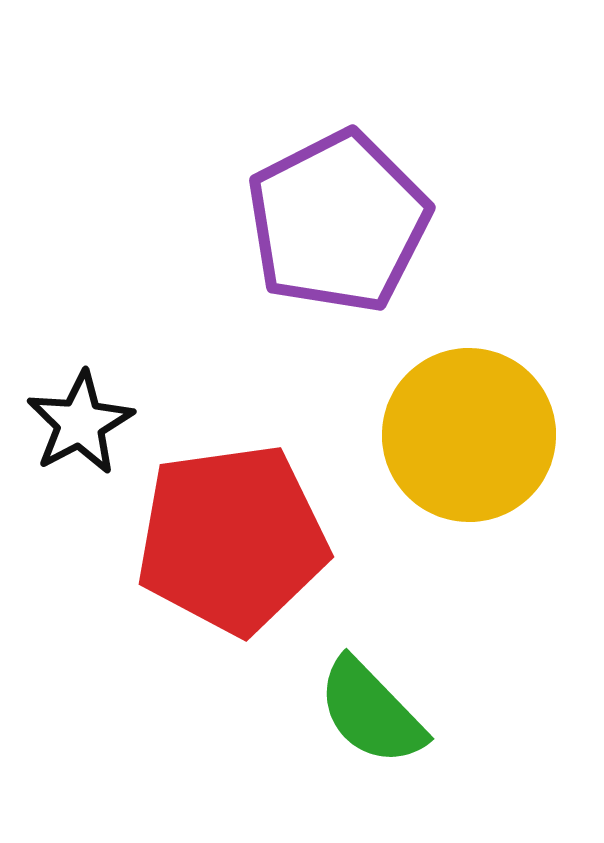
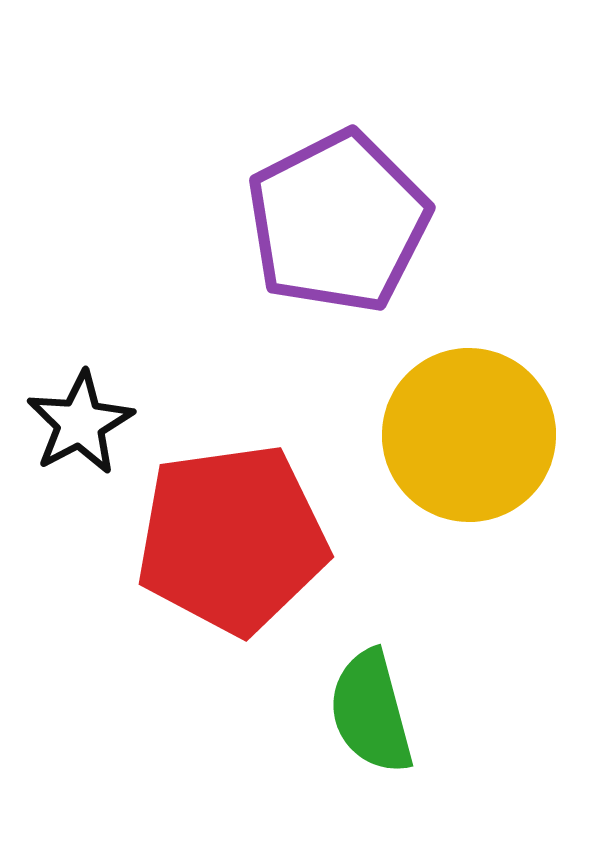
green semicircle: rotated 29 degrees clockwise
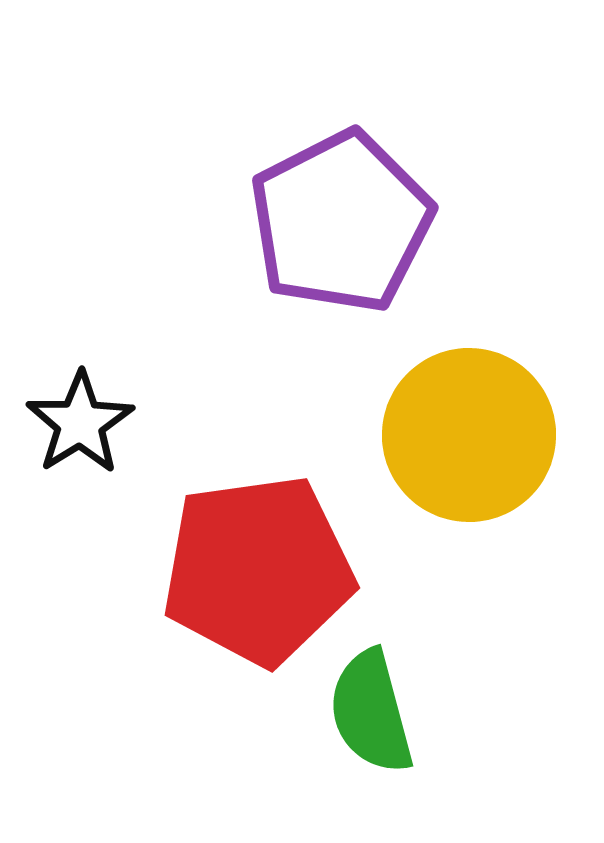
purple pentagon: moved 3 px right
black star: rotated 4 degrees counterclockwise
red pentagon: moved 26 px right, 31 px down
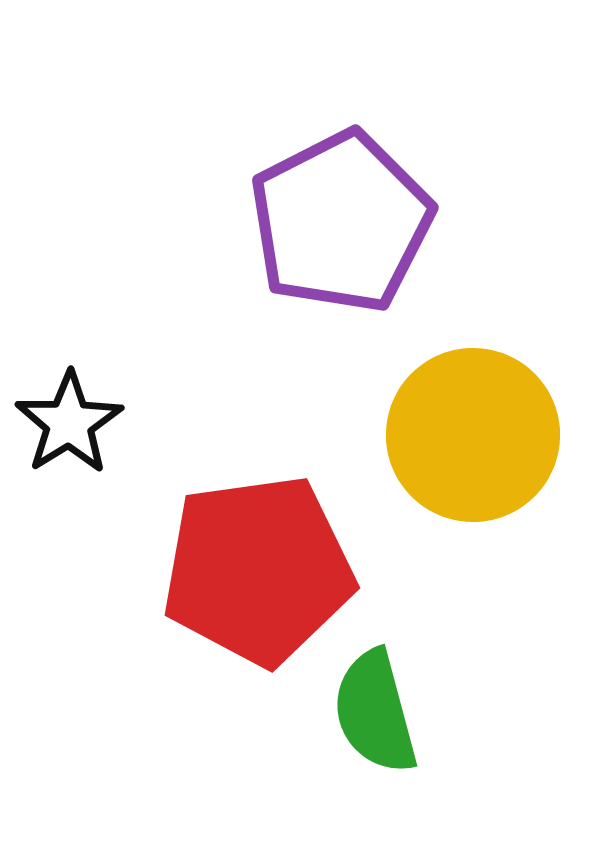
black star: moved 11 px left
yellow circle: moved 4 px right
green semicircle: moved 4 px right
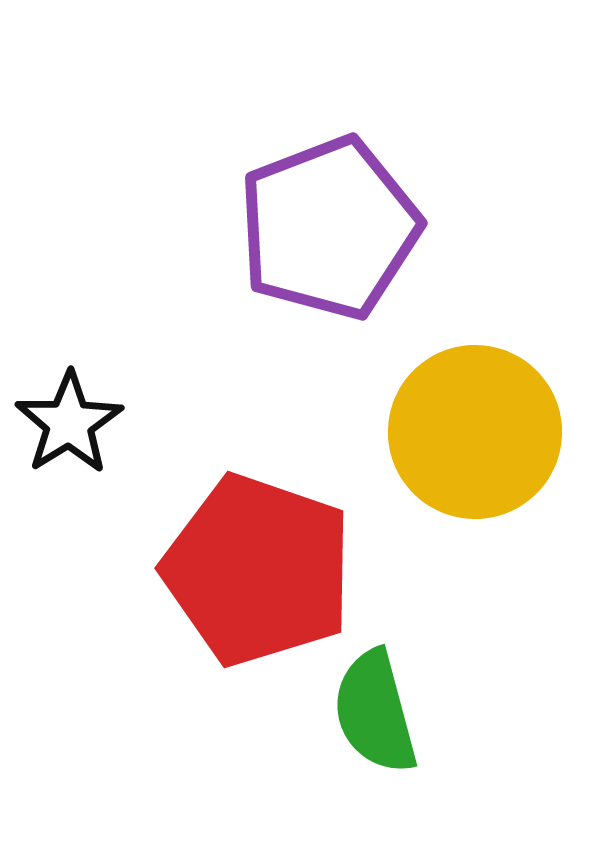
purple pentagon: moved 12 px left, 6 px down; rotated 6 degrees clockwise
yellow circle: moved 2 px right, 3 px up
red pentagon: rotated 27 degrees clockwise
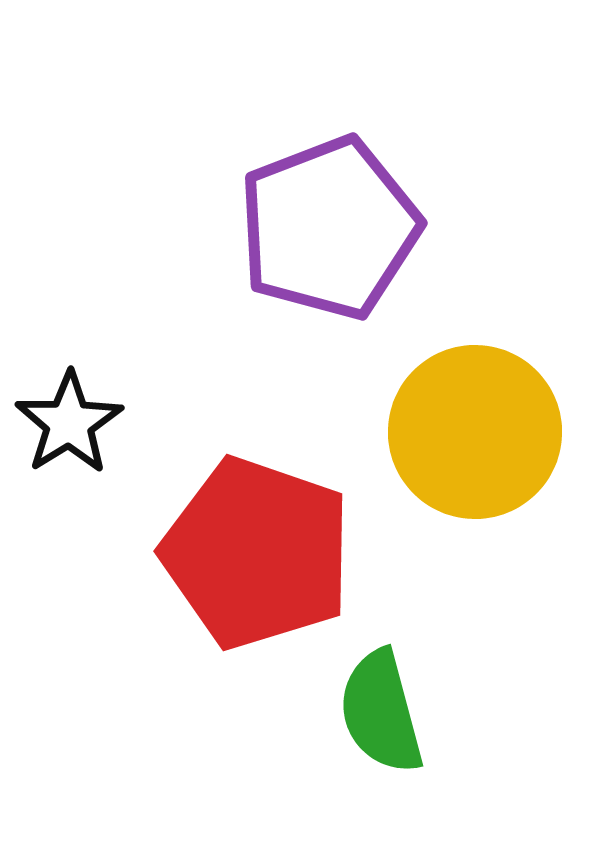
red pentagon: moved 1 px left, 17 px up
green semicircle: moved 6 px right
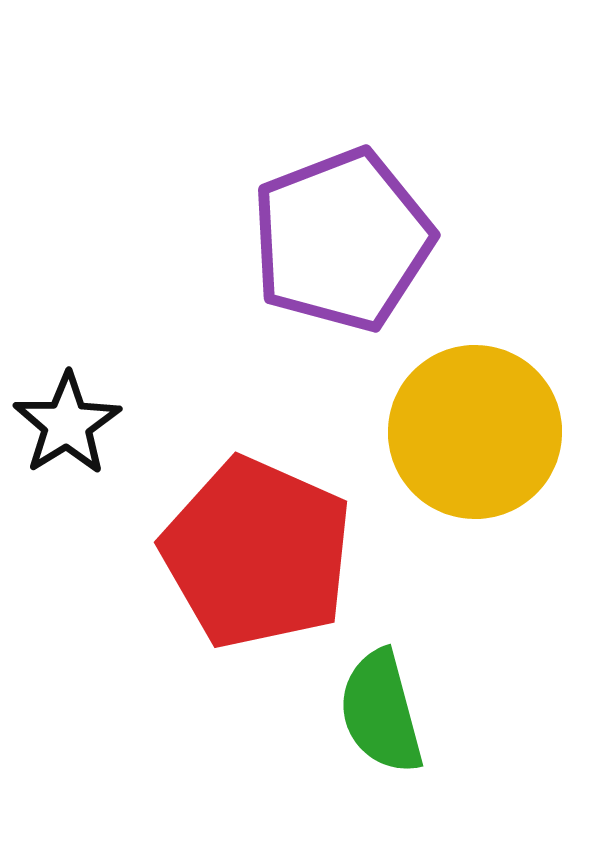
purple pentagon: moved 13 px right, 12 px down
black star: moved 2 px left, 1 px down
red pentagon: rotated 5 degrees clockwise
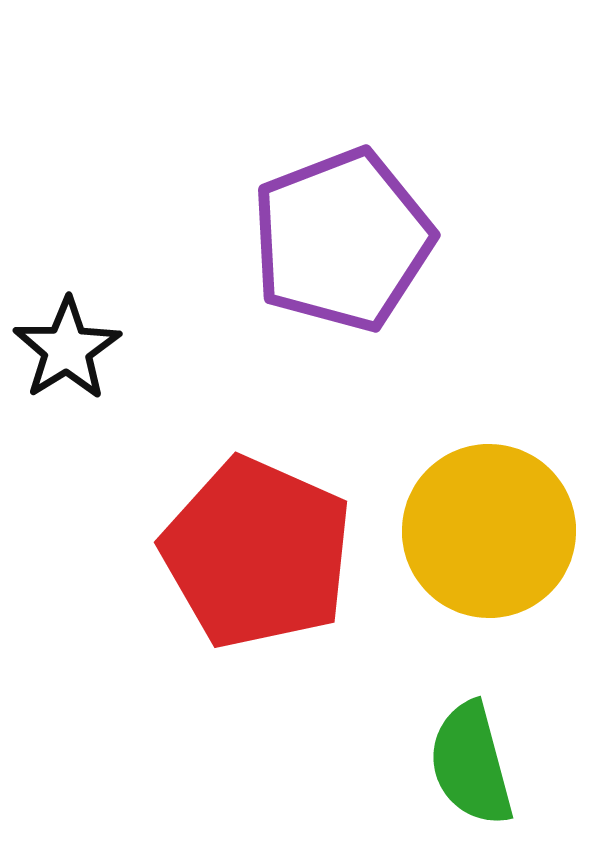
black star: moved 75 px up
yellow circle: moved 14 px right, 99 px down
green semicircle: moved 90 px right, 52 px down
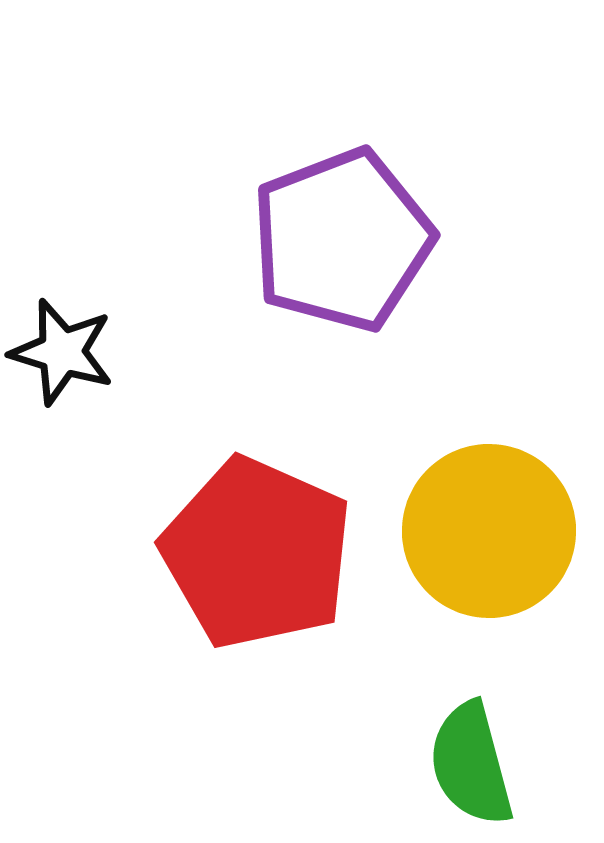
black star: moved 5 px left, 3 px down; rotated 23 degrees counterclockwise
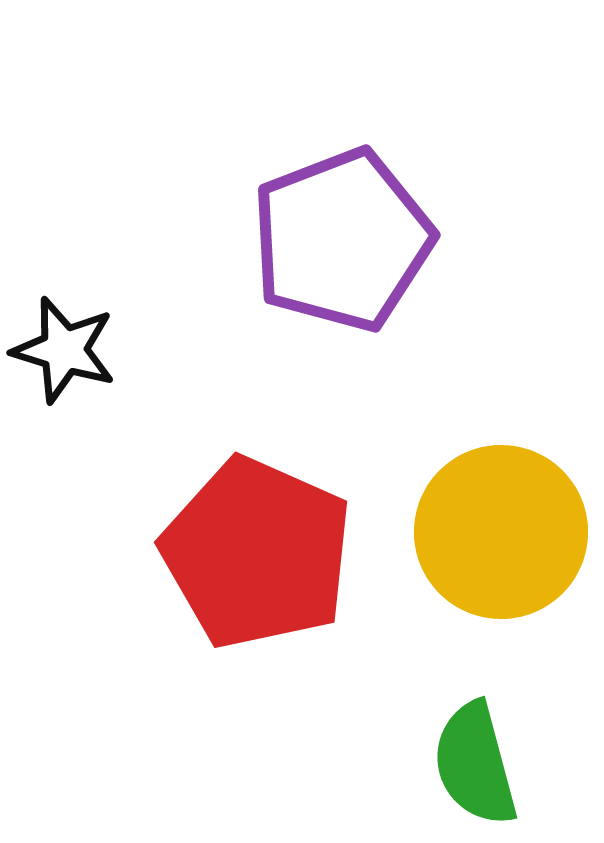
black star: moved 2 px right, 2 px up
yellow circle: moved 12 px right, 1 px down
green semicircle: moved 4 px right
